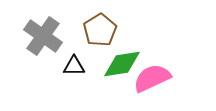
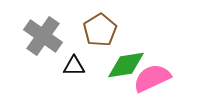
green diamond: moved 4 px right, 1 px down
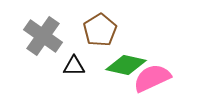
green diamond: rotated 21 degrees clockwise
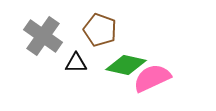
brown pentagon: rotated 20 degrees counterclockwise
black triangle: moved 2 px right, 3 px up
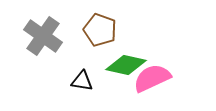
black triangle: moved 6 px right, 18 px down; rotated 10 degrees clockwise
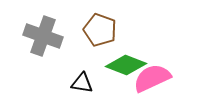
gray cross: rotated 15 degrees counterclockwise
green diamond: rotated 9 degrees clockwise
black triangle: moved 2 px down
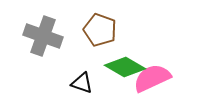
green diamond: moved 1 px left, 2 px down; rotated 9 degrees clockwise
black triangle: rotated 10 degrees clockwise
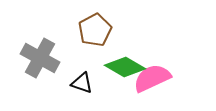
brown pentagon: moved 5 px left; rotated 24 degrees clockwise
gray cross: moved 3 px left, 22 px down; rotated 9 degrees clockwise
